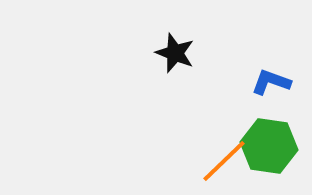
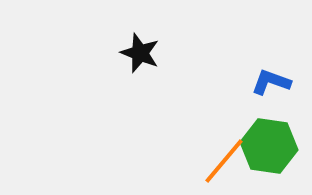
black star: moved 35 px left
orange line: rotated 6 degrees counterclockwise
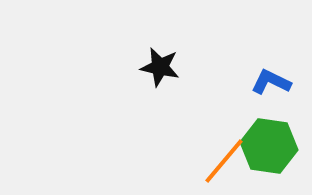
black star: moved 20 px right, 14 px down; rotated 9 degrees counterclockwise
blue L-shape: rotated 6 degrees clockwise
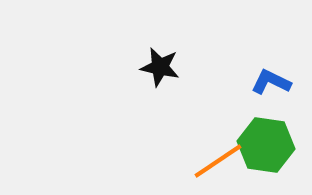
green hexagon: moved 3 px left, 1 px up
orange line: moved 6 px left; rotated 16 degrees clockwise
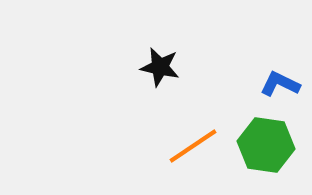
blue L-shape: moved 9 px right, 2 px down
orange line: moved 25 px left, 15 px up
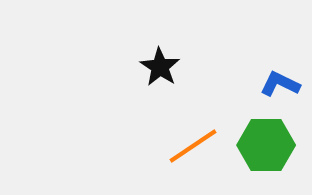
black star: rotated 21 degrees clockwise
green hexagon: rotated 8 degrees counterclockwise
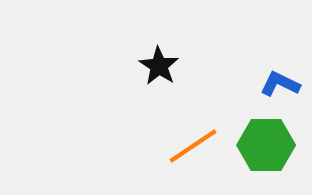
black star: moved 1 px left, 1 px up
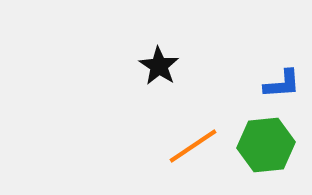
blue L-shape: moved 2 px right; rotated 150 degrees clockwise
green hexagon: rotated 6 degrees counterclockwise
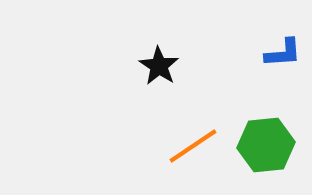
blue L-shape: moved 1 px right, 31 px up
